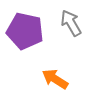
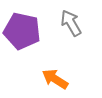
purple pentagon: moved 3 px left
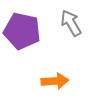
orange arrow: moved 2 px down; rotated 144 degrees clockwise
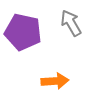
purple pentagon: moved 1 px right, 1 px down
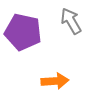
gray arrow: moved 2 px up
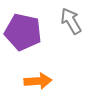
orange arrow: moved 17 px left
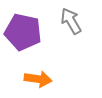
orange arrow: moved 2 px up; rotated 12 degrees clockwise
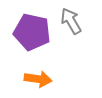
purple pentagon: moved 9 px right
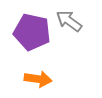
gray arrow: moved 2 px left; rotated 24 degrees counterclockwise
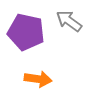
purple pentagon: moved 6 px left
